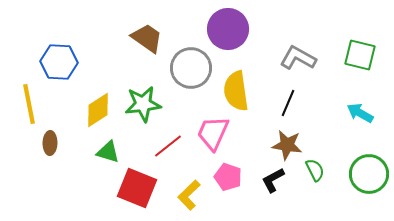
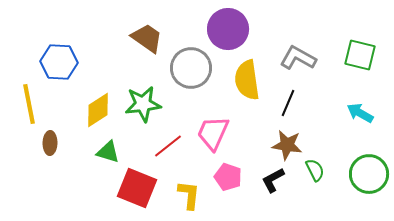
yellow semicircle: moved 11 px right, 11 px up
yellow L-shape: rotated 140 degrees clockwise
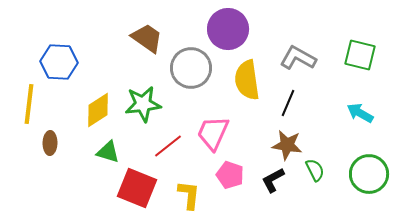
yellow line: rotated 18 degrees clockwise
pink pentagon: moved 2 px right, 2 px up
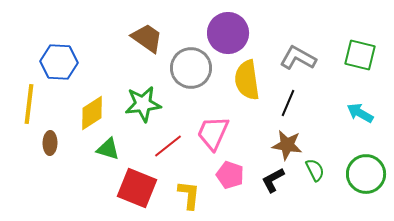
purple circle: moved 4 px down
yellow diamond: moved 6 px left, 3 px down
green triangle: moved 3 px up
green circle: moved 3 px left
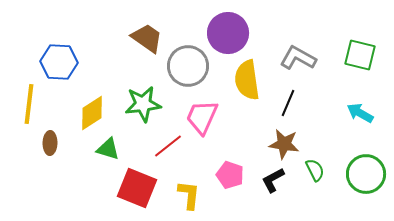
gray circle: moved 3 px left, 2 px up
pink trapezoid: moved 11 px left, 16 px up
brown star: moved 3 px left, 1 px up
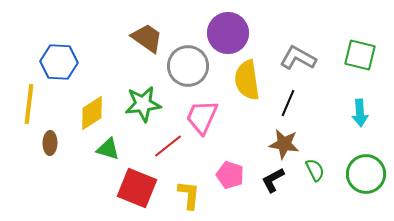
cyan arrow: rotated 124 degrees counterclockwise
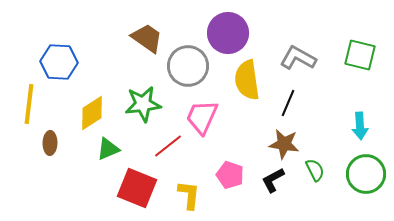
cyan arrow: moved 13 px down
green triangle: rotated 40 degrees counterclockwise
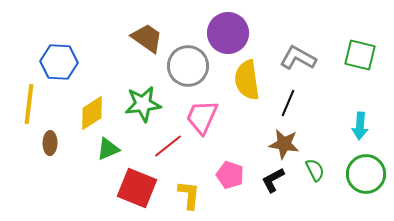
cyan arrow: rotated 8 degrees clockwise
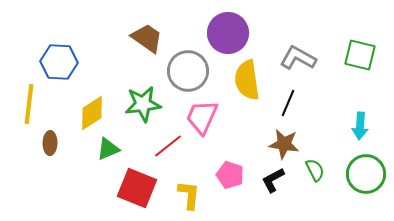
gray circle: moved 5 px down
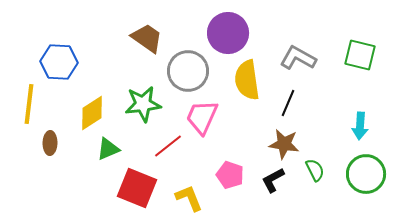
yellow L-shape: moved 3 px down; rotated 28 degrees counterclockwise
